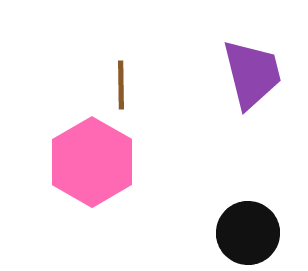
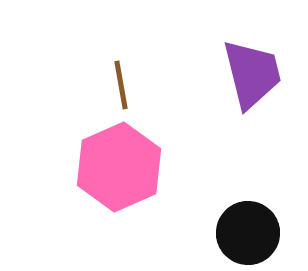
brown line: rotated 9 degrees counterclockwise
pink hexagon: moved 27 px right, 5 px down; rotated 6 degrees clockwise
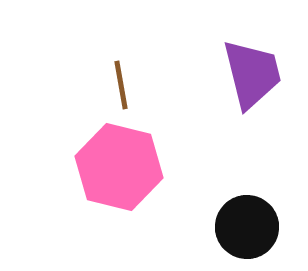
pink hexagon: rotated 22 degrees counterclockwise
black circle: moved 1 px left, 6 px up
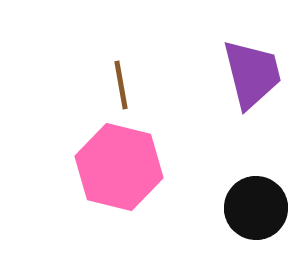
black circle: moved 9 px right, 19 px up
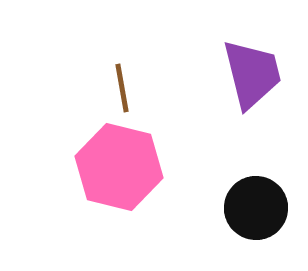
brown line: moved 1 px right, 3 px down
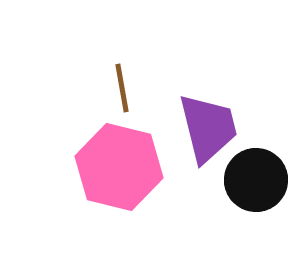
purple trapezoid: moved 44 px left, 54 px down
black circle: moved 28 px up
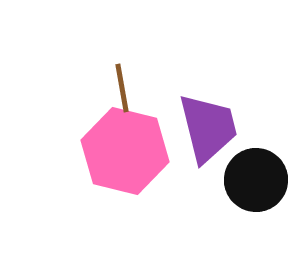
pink hexagon: moved 6 px right, 16 px up
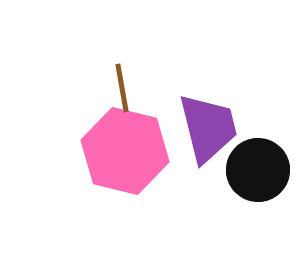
black circle: moved 2 px right, 10 px up
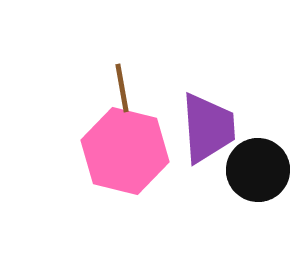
purple trapezoid: rotated 10 degrees clockwise
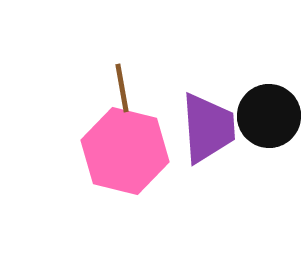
black circle: moved 11 px right, 54 px up
